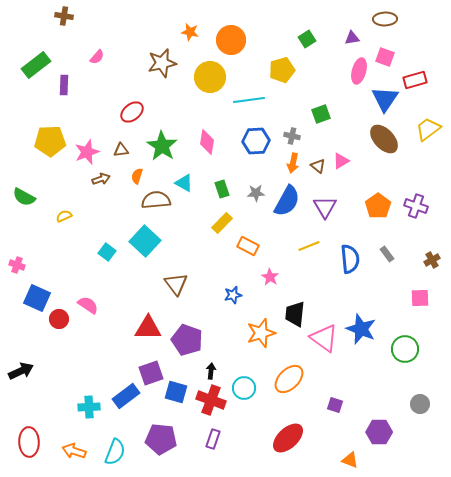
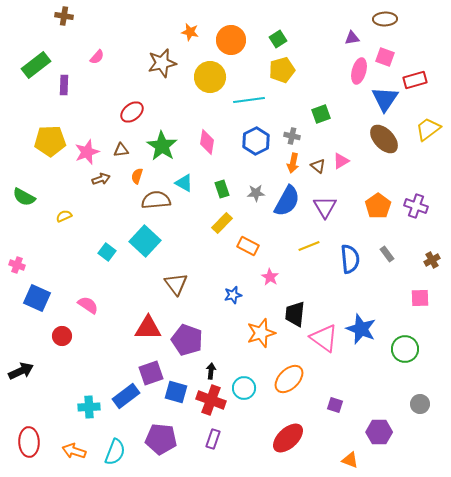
green square at (307, 39): moved 29 px left
blue hexagon at (256, 141): rotated 24 degrees counterclockwise
red circle at (59, 319): moved 3 px right, 17 px down
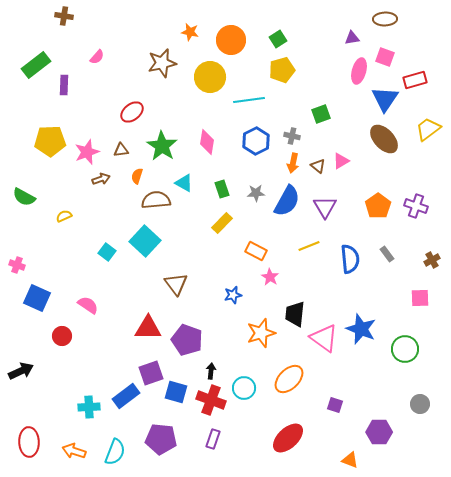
orange rectangle at (248, 246): moved 8 px right, 5 px down
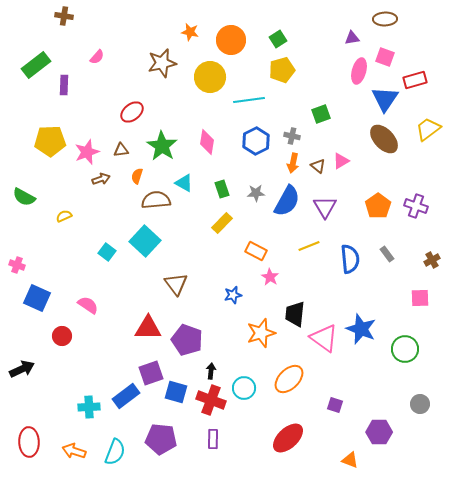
black arrow at (21, 371): moved 1 px right, 2 px up
purple rectangle at (213, 439): rotated 18 degrees counterclockwise
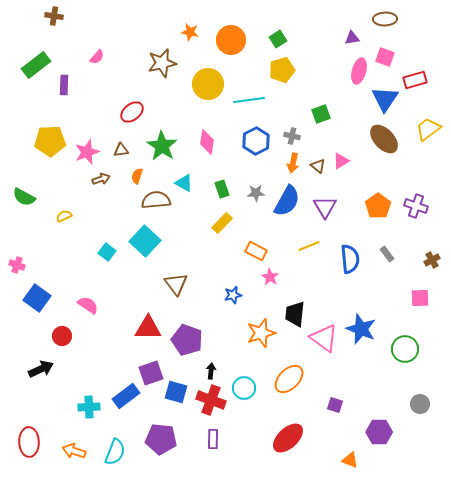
brown cross at (64, 16): moved 10 px left
yellow circle at (210, 77): moved 2 px left, 7 px down
blue square at (37, 298): rotated 12 degrees clockwise
black arrow at (22, 369): moved 19 px right
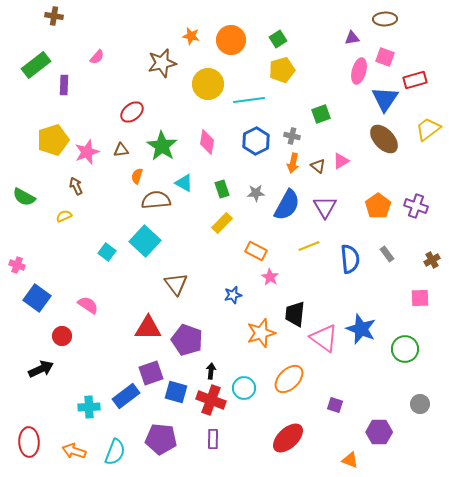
orange star at (190, 32): moved 1 px right, 4 px down
yellow pentagon at (50, 141): moved 3 px right, 1 px up; rotated 16 degrees counterclockwise
brown arrow at (101, 179): moved 25 px left, 7 px down; rotated 96 degrees counterclockwise
blue semicircle at (287, 201): moved 4 px down
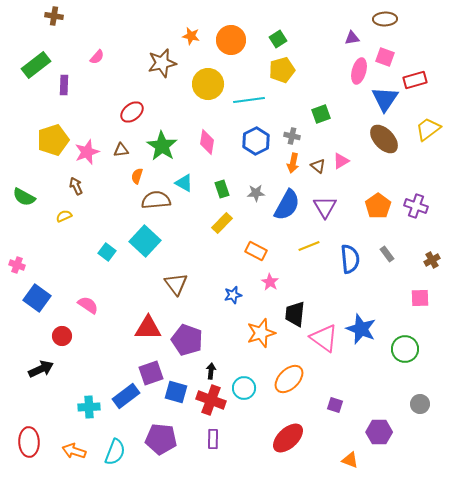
pink star at (270, 277): moved 5 px down
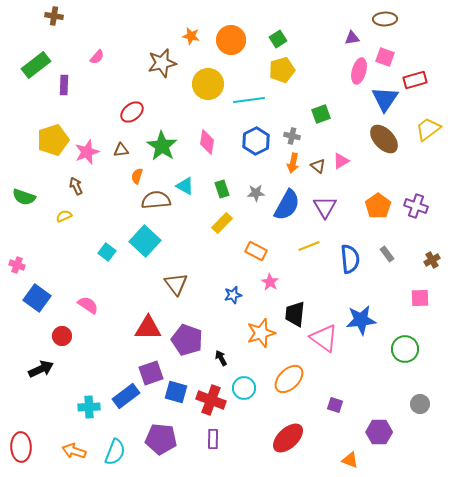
cyan triangle at (184, 183): moved 1 px right, 3 px down
green semicircle at (24, 197): rotated 10 degrees counterclockwise
blue star at (361, 329): moved 9 px up; rotated 28 degrees counterclockwise
black arrow at (211, 371): moved 10 px right, 13 px up; rotated 35 degrees counterclockwise
red ellipse at (29, 442): moved 8 px left, 5 px down
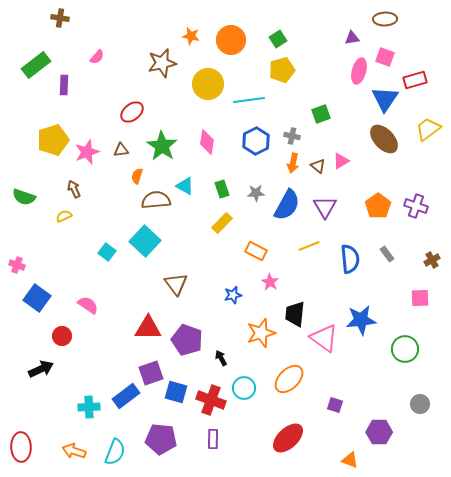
brown cross at (54, 16): moved 6 px right, 2 px down
brown arrow at (76, 186): moved 2 px left, 3 px down
